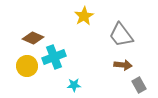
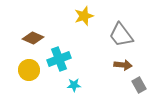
yellow star: rotated 12 degrees clockwise
cyan cross: moved 5 px right, 2 px down
yellow circle: moved 2 px right, 4 px down
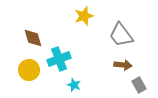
brown diamond: rotated 50 degrees clockwise
cyan star: rotated 24 degrees clockwise
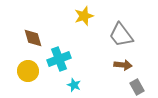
yellow circle: moved 1 px left, 1 px down
gray rectangle: moved 2 px left, 2 px down
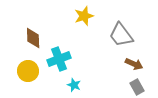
brown diamond: rotated 15 degrees clockwise
brown arrow: moved 11 px right, 1 px up; rotated 18 degrees clockwise
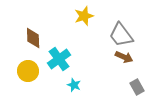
cyan cross: rotated 15 degrees counterclockwise
brown arrow: moved 10 px left, 7 px up
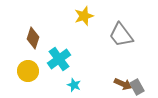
brown diamond: rotated 20 degrees clockwise
brown arrow: moved 1 px left, 27 px down
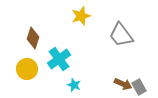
yellow star: moved 3 px left
yellow circle: moved 1 px left, 2 px up
gray rectangle: moved 2 px right
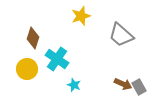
gray trapezoid: rotated 12 degrees counterclockwise
cyan cross: moved 2 px left; rotated 20 degrees counterclockwise
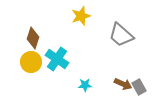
yellow circle: moved 4 px right, 7 px up
cyan star: moved 11 px right; rotated 24 degrees counterclockwise
